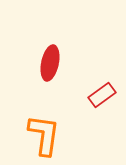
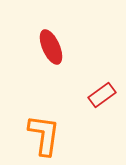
red ellipse: moved 1 px right, 16 px up; rotated 36 degrees counterclockwise
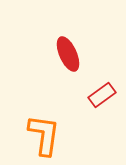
red ellipse: moved 17 px right, 7 px down
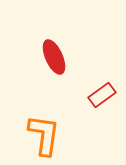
red ellipse: moved 14 px left, 3 px down
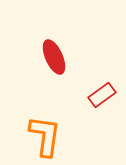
orange L-shape: moved 1 px right, 1 px down
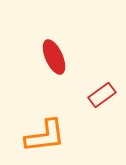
orange L-shape: rotated 75 degrees clockwise
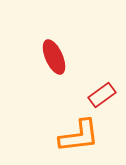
orange L-shape: moved 34 px right
